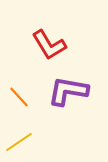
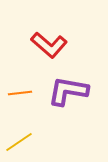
red L-shape: rotated 18 degrees counterclockwise
orange line: moved 1 px right, 4 px up; rotated 55 degrees counterclockwise
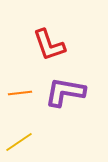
red L-shape: rotated 30 degrees clockwise
purple L-shape: moved 3 px left, 1 px down
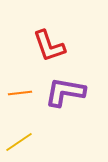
red L-shape: moved 1 px down
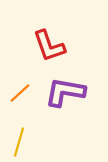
orange line: rotated 35 degrees counterclockwise
yellow line: rotated 40 degrees counterclockwise
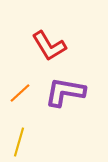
red L-shape: rotated 12 degrees counterclockwise
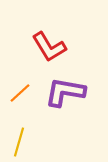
red L-shape: moved 1 px down
